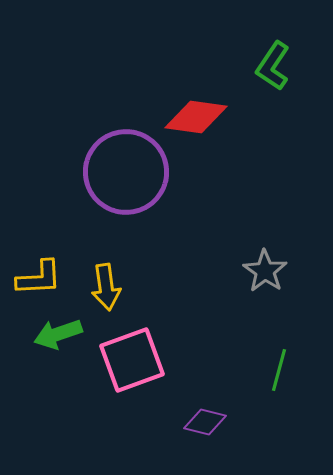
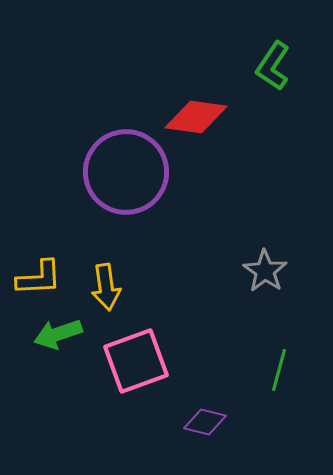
pink square: moved 4 px right, 1 px down
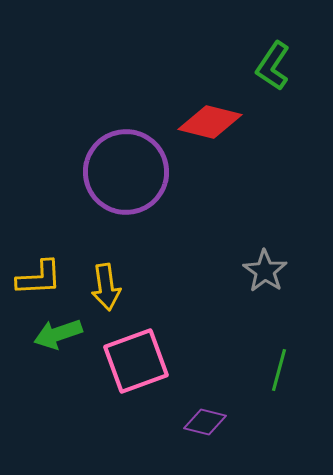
red diamond: moved 14 px right, 5 px down; rotated 6 degrees clockwise
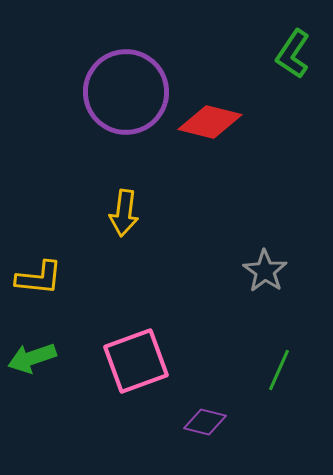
green L-shape: moved 20 px right, 12 px up
purple circle: moved 80 px up
yellow L-shape: rotated 9 degrees clockwise
yellow arrow: moved 18 px right, 74 px up; rotated 15 degrees clockwise
green arrow: moved 26 px left, 24 px down
green line: rotated 9 degrees clockwise
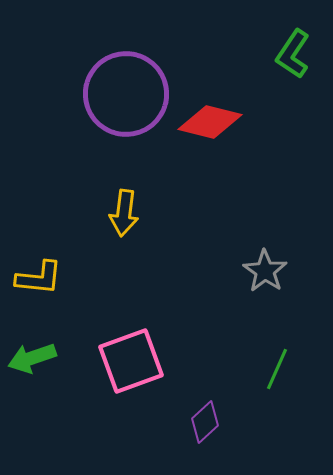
purple circle: moved 2 px down
pink square: moved 5 px left
green line: moved 2 px left, 1 px up
purple diamond: rotated 57 degrees counterclockwise
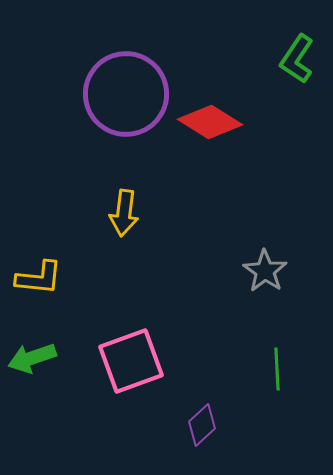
green L-shape: moved 4 px right, 5 px down
red diamond: rotated 18 degrees clockwise
green line: rotated 27 degrees counterclockwise
purple diamond: moved 3 px left, 3 px down
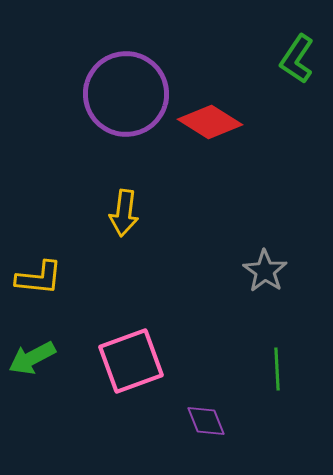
green arrow: rotated 9 degrees counterclockwise
purple diamond: moved 4 px right, 4 px up; rotated 69 degrees counterclockwise
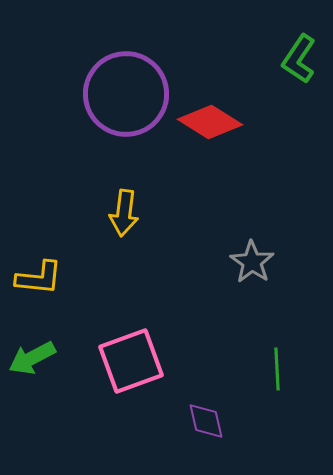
green L-shape: moved 2 px right
gray star: moved 13 px left, 9 px up
purple diamond: rotated 9 degrees clockwise
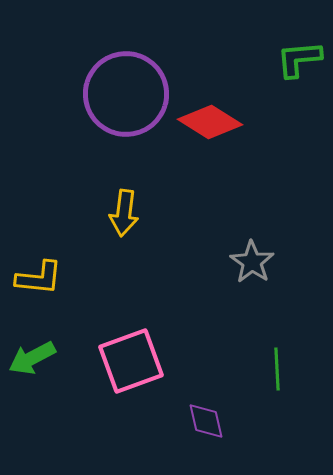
green L-shape: rotated 51 degrees clockwise
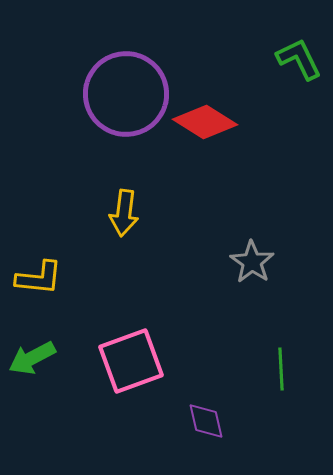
green L-shape: rotated 69 degrees clockwise
red diamond: moved 5 px left
green line: moved 4 px right
